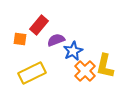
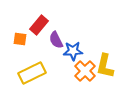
purple semicircle: rotated 96 degrees counterclockwise
blue star: rotated 24 degrees clockwise
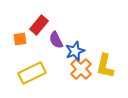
orange square: rotated 16 degrees counterclockwise
blue star: moved 2 px right; rotated 18 degrees counterclockwise
orange cross: moved 4 px left, 2 px up
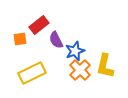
red rectangle: rotated 12 degrees clockwise
orange cross: moved 1 px left, 1 px down
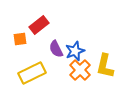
purple semicircle: moved 9 px down
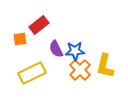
blue star: rotated 18 degrees clockwise
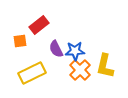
orange square: moved 2 px down
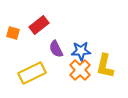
orange square: moved 7 px left, 8 px up; rotated 24 degrees clockwise
blue star: moved 6 px right
